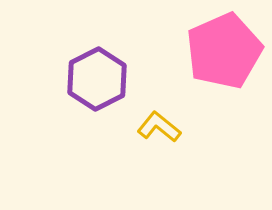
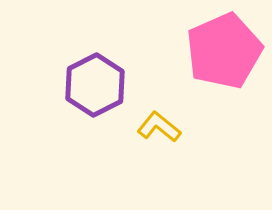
purple hexagon: moved 2 px left, 6 px down
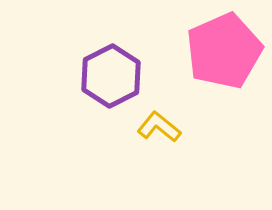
purple hexagon: moved 16 px right, 9 px up
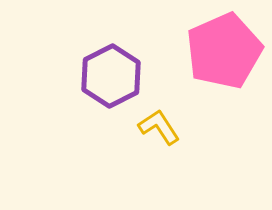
yellow L-shape: rotated 18 degrees clockwise
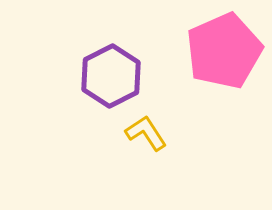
yellow L-shape: moved 13 px left, 6 px down
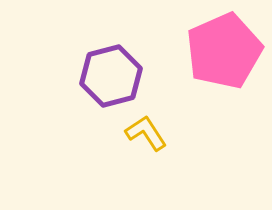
purple hexagon: rotated 12 degrees clockwise
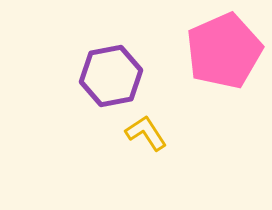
purple hexagon: rotated 4 degrees clockwise
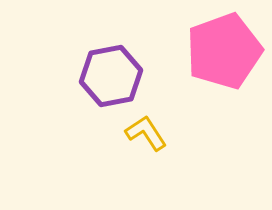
pink pentagon: rotated 4 degrees clockwise
